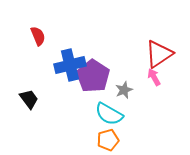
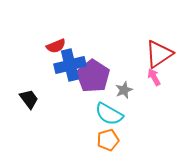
red semicircle: moved 18 px right, 10 px down; rotated 90 degrees clockwise
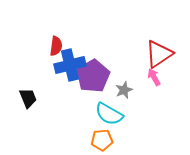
red semicircle: rotated 60 degrees counterclockwise
purple pentagon: rotated 8 degrees clockwise
black trapezoid: moved 1 px left, 1 px up; rotated 15 degrees clockwise
orange pentagon: moved 6 px left; rotated 10 degrees clockwise
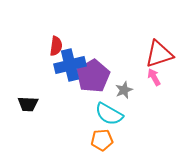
red triangle: rotated 16 degrees clockwise
black trapezoid: moved 6 px down; rotated 115 degrees clockwise
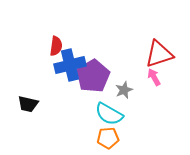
black trapezoid: rotated 10 degrees clockwise
orange pentagon: moved 6 px right, 2 px up
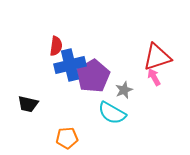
red triangle: moved 2 px left, 3 px down
cyan semicircle: moved 3 px right, 1 px up
orange pentagon: moved 41 px left
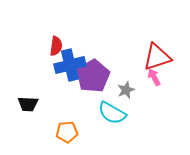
gray star: moved 2 px right
black trapezoid: rotated 10 degrees counterclockwise
orange pentagon: moved 6 px up
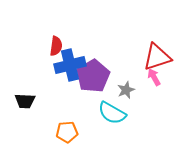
black trapezoid: moved 3 px left, 3 px up
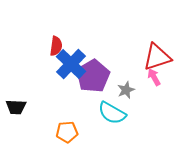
blue cross: moved 1 px right, 1 px up; rotated 32 degrees counterclockwise
black trapezoid: moved 9 px left, 6 px down
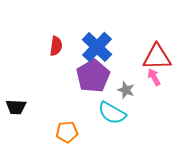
red triangle: rotated 16 degrees clockwise
blue cross: moved 26 px right, 17 px up
gray star: rotated 30 degrees counterclockwise
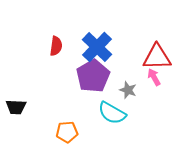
gray star: moved 2 px right
